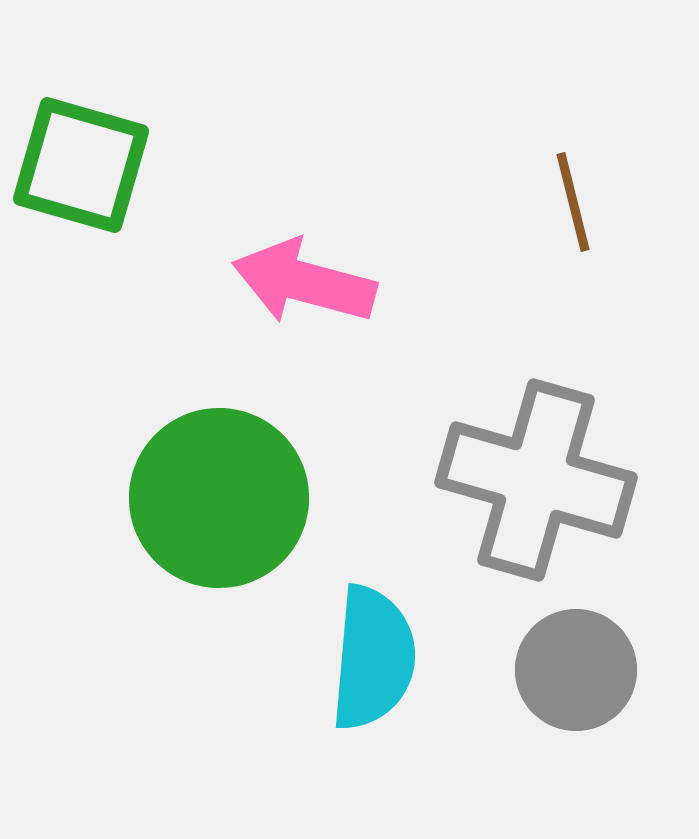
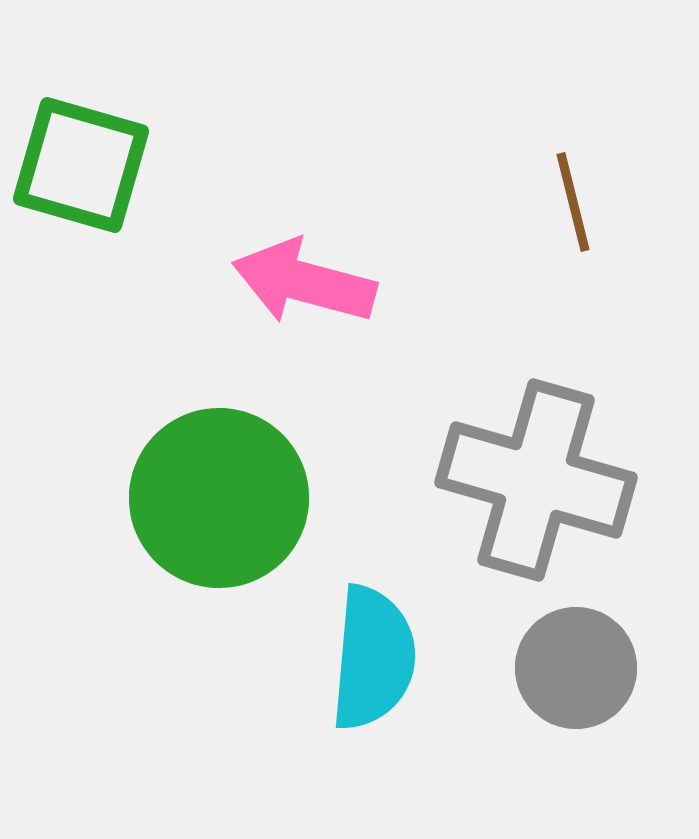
gray circle: moved 2 px up
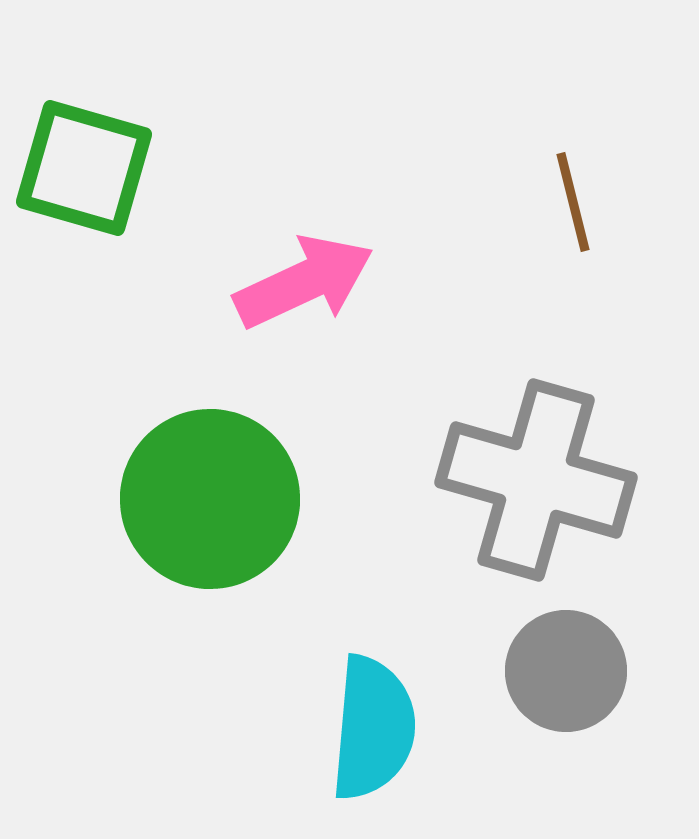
green square: moved 3 px right, 3 px down
pink arrow: rotated 140 degrees clockwise
green circle: moved 9 px left, 1 px down
cyan semicircle: moved 70 px down
gray circle: moved 10 px left, 3 px down
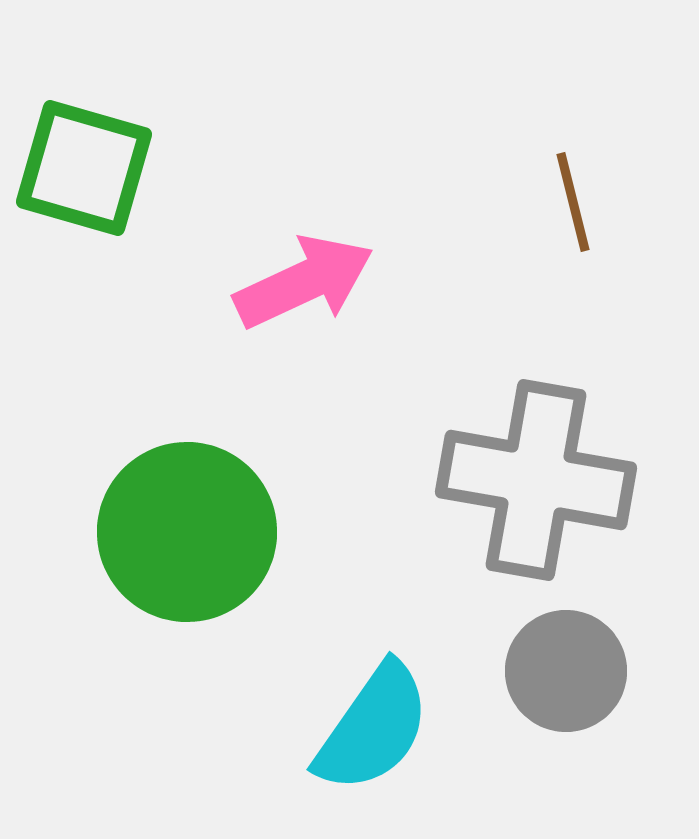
gray cross: rotated 6 degrees counterclockwise
green circle: moved 23 px left, 33 px down
cyan semicircle: rotated 30 degrees clockwise
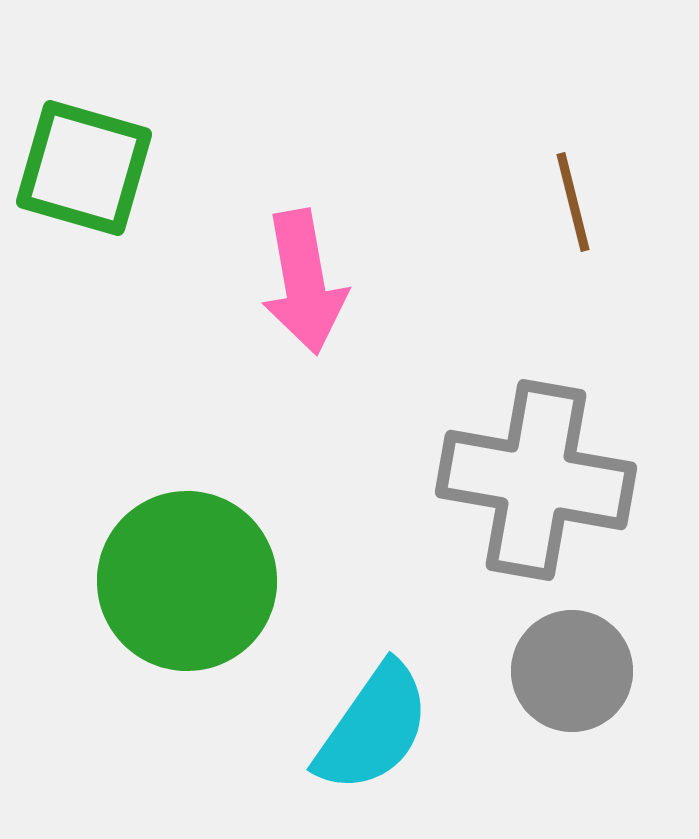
pink arrow: rotated 105 degrees clockwise
green circle: moved 49 px down
gray circle: moved 6 px right
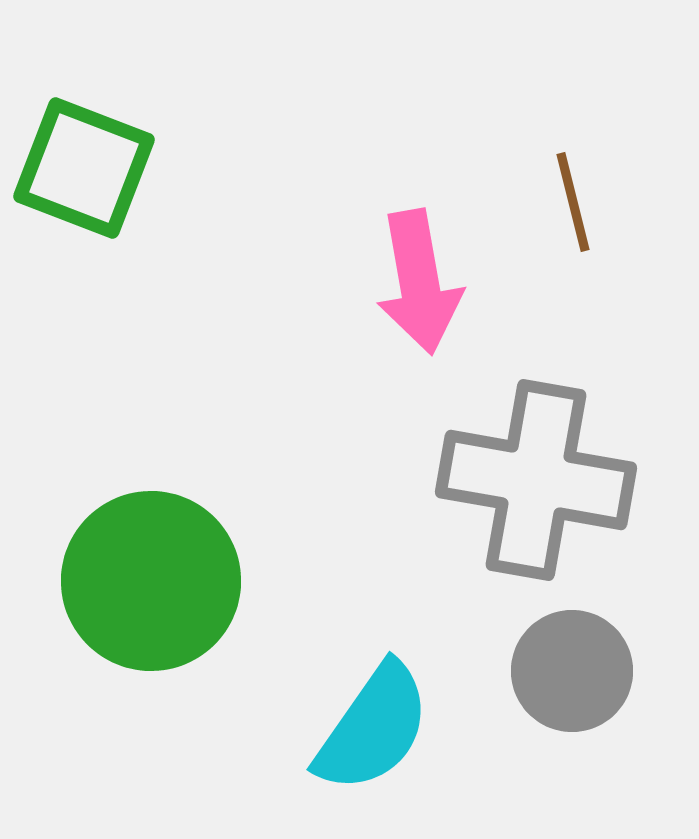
green square: rotated 5 degrees clockwise
pink arrow: moved 115 px right
green circle: moved 36 px left
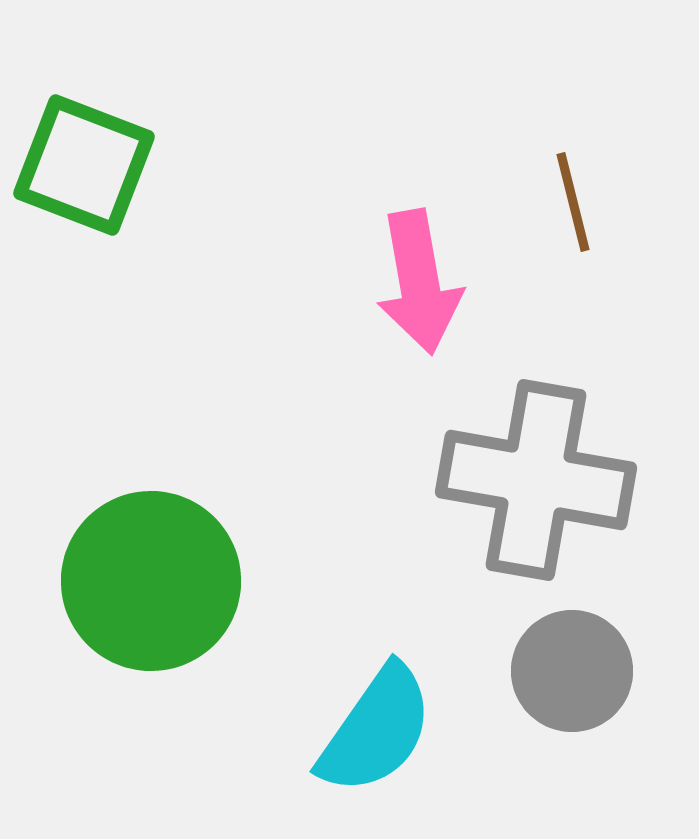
green square: moved 3 px up
cyan semicircle: moved 3 px right, 2 px down
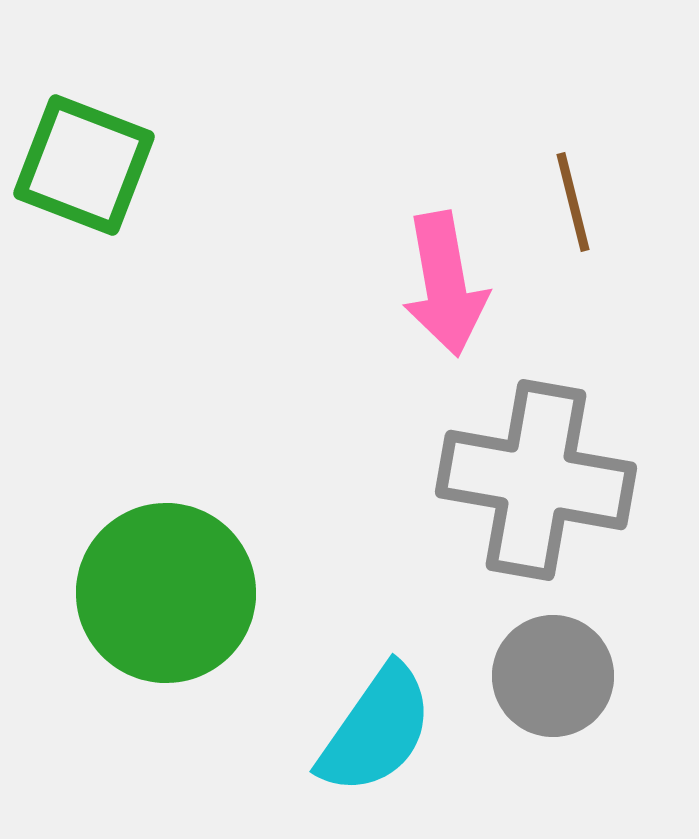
pink arrow: moved 26 px right, 2 px down
green circle: moved 15 px right, 12 px down
gray circle: moved 19 px left, 5 px down
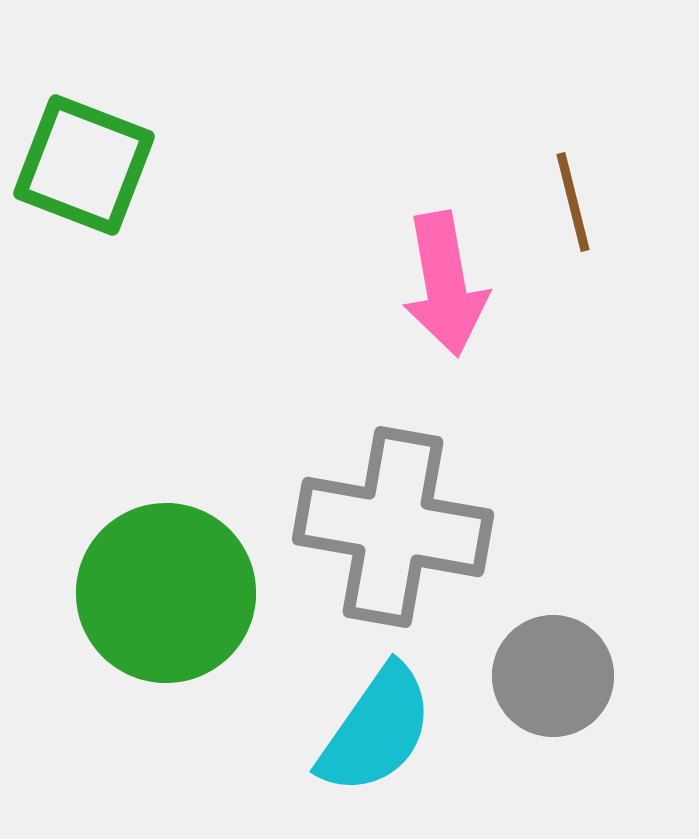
gray cross: moved 143 px left, 47 px down
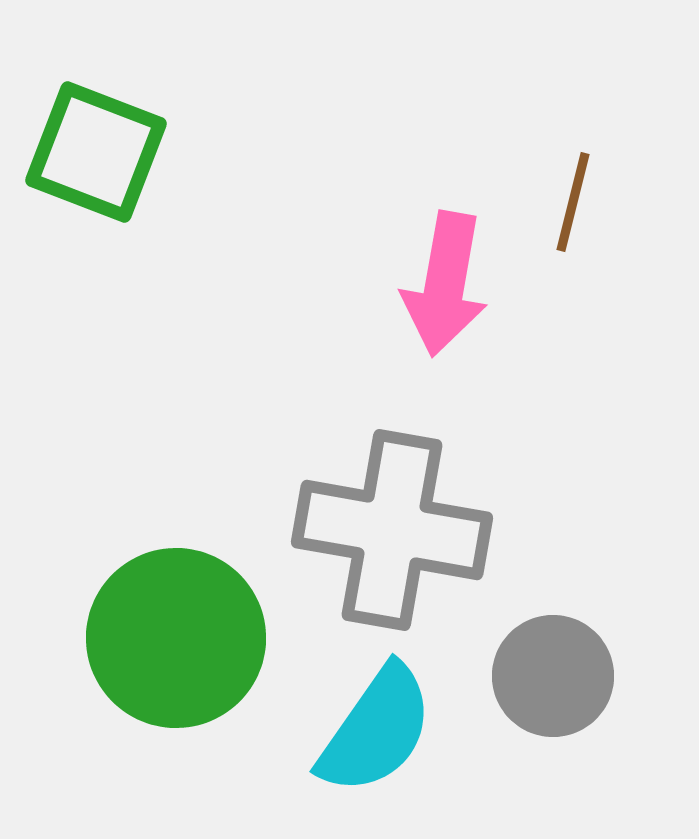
green square: moved 12 px right, 13 px up
brown line: rotated 28 degrees clockwise
pink arrow: rotated 20 degrees clockwise
gray cross: moved 1 px left, 3 px down
green circle: moved 10 px right, 45 px down
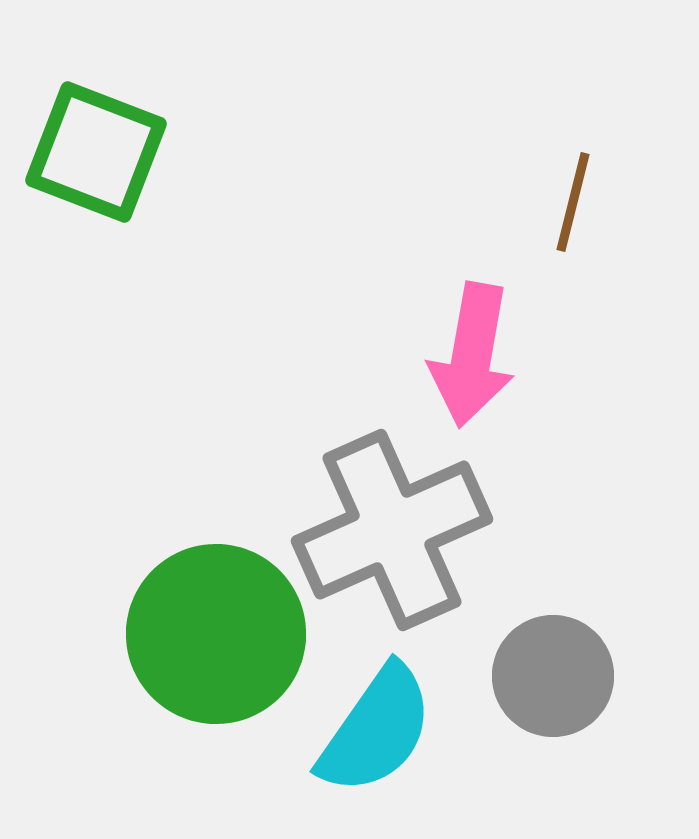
pink arrow: moved 27 px right, 71 px down
gray cross: rotated 34 degrees counterclockwise
green circle: moved 40 px right, 4 px up
